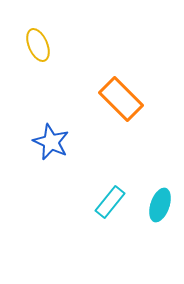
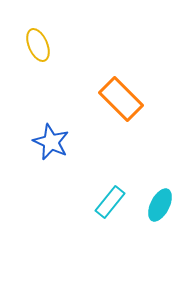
cyan ellipse: rotated 8 degrees clockwise
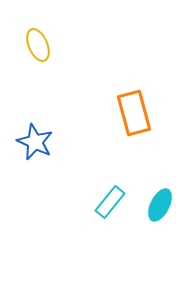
orange rectangle: moved 13 px right, 14 px down; rotated 30 degrees clockwise
blue star: moved 16 px left
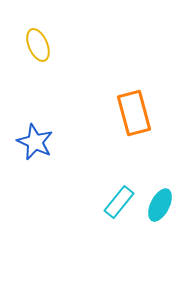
cyan rectangle: moved 9 px right
